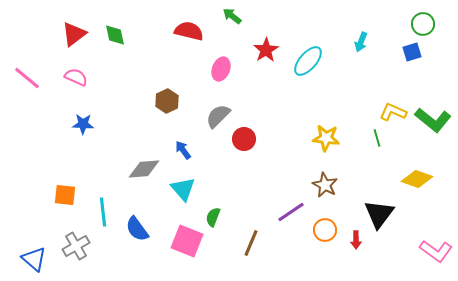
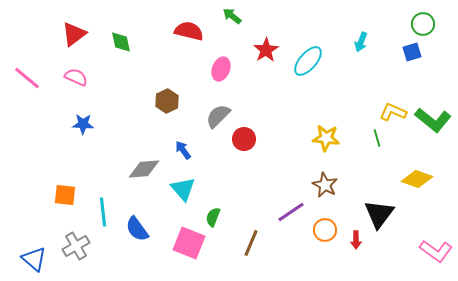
green diamond: moved 6 px right, 7 px down
pink square: moved 2 px right, 2 px down
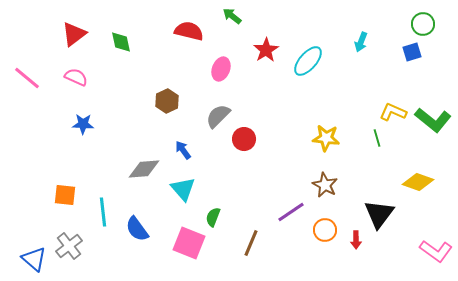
yellow diamond: moved 1 px right, 3 px down
gray cross: moved 7 px left; rotated 8 degrees counterclockwise
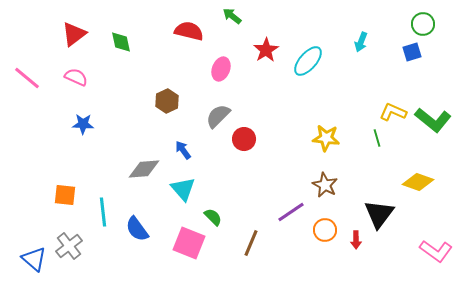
green semicircle: rotated 114 degrees clockwise
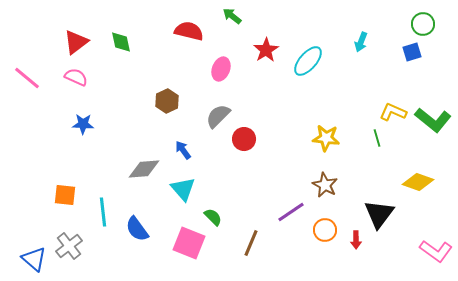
red triangle: moved 2 px right, 8 px down
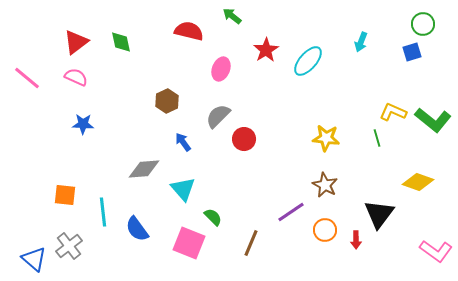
blue arrow: moved 8 px up
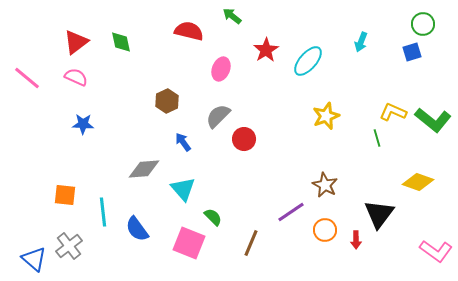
yellow star: moved 22 px up; rotated 28 degrees counterclockwise
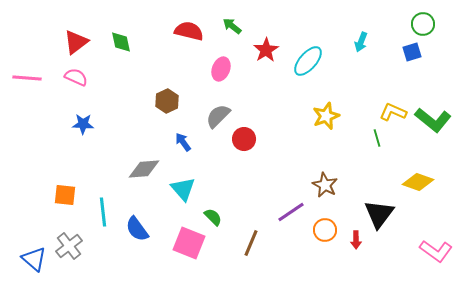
green arrow: moved 10 px down
pink line: rotated 36 degrees counterclockwise
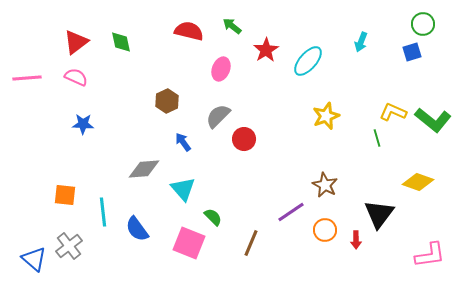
pink line: rotated 8 degrees counterclockwise
pink L-shape: moved 6 px left, 4 px down; rotated 44 degrees counterclockwise
